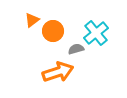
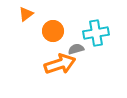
orange triangle: moved 6 px left, 6 px up
cyan cross: rotated 30 degrees clockwise
orange arrow: moved 2 px right, 8 px up
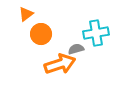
orange circle: moved 12 px left, 3 px down
